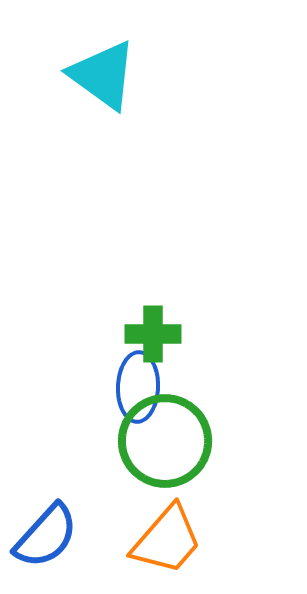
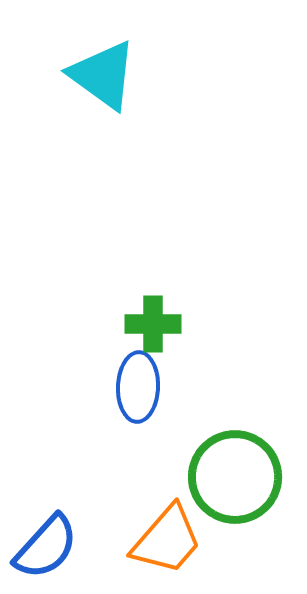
green cross: moved 10 px up
green circle: moved 70 px right, 36 px down
blue semicircle: moved 11 px down
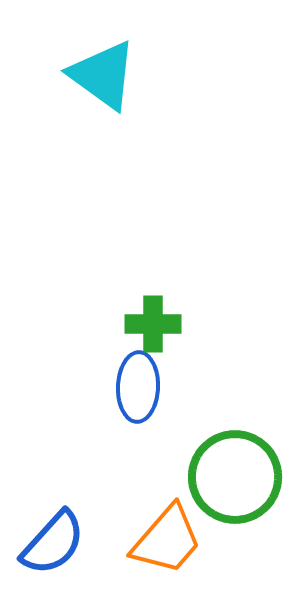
blue semicircle: moved 7 px right, 4 px up
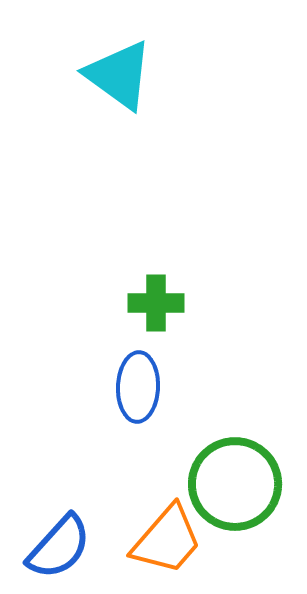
cyan triangle: moved 16 px right
green cross: moved 3 px right, 21 px up
green circle: moved 7 px down
blue semicircle: moved 6 px right, 4 px down
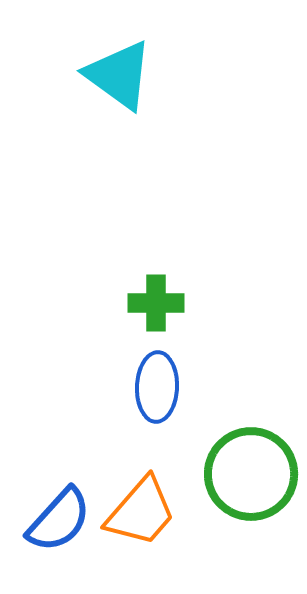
blue ellipse: moved 19 px right
green circle: moved 16 px right, 10 px up
orange trapezoid: moved 26 px left, 28 px up
blue semicircle: moved 27 px up
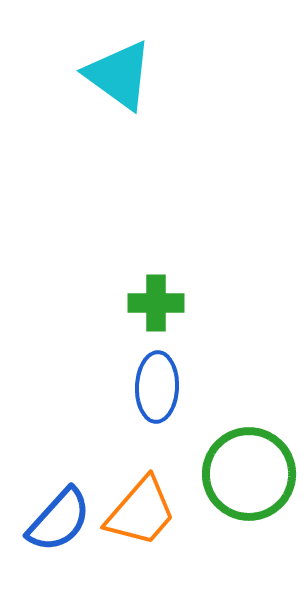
green circle: moved 2 px left
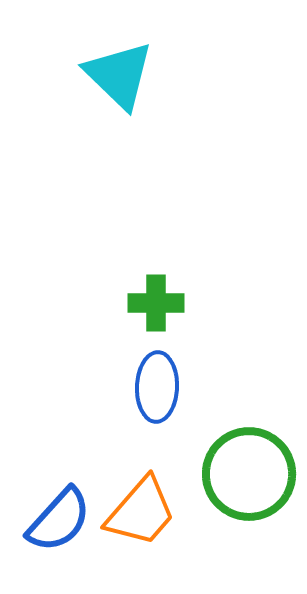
cyan triangle: rotated 8 degrees clockwise
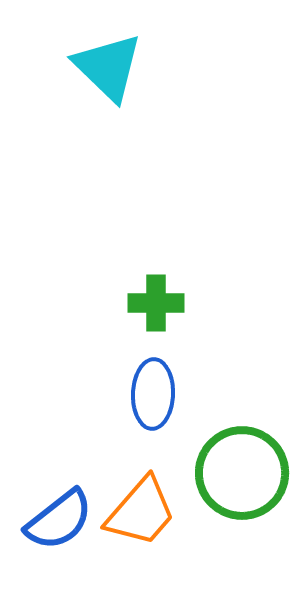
cyan triangle: moved 11 px left, 8 px up
blue ellipse: moved 4 px left, 7 px down
green circle: moved 7 px left, 1 px up
blue semicircle: rotated 10 degrees clockwise
